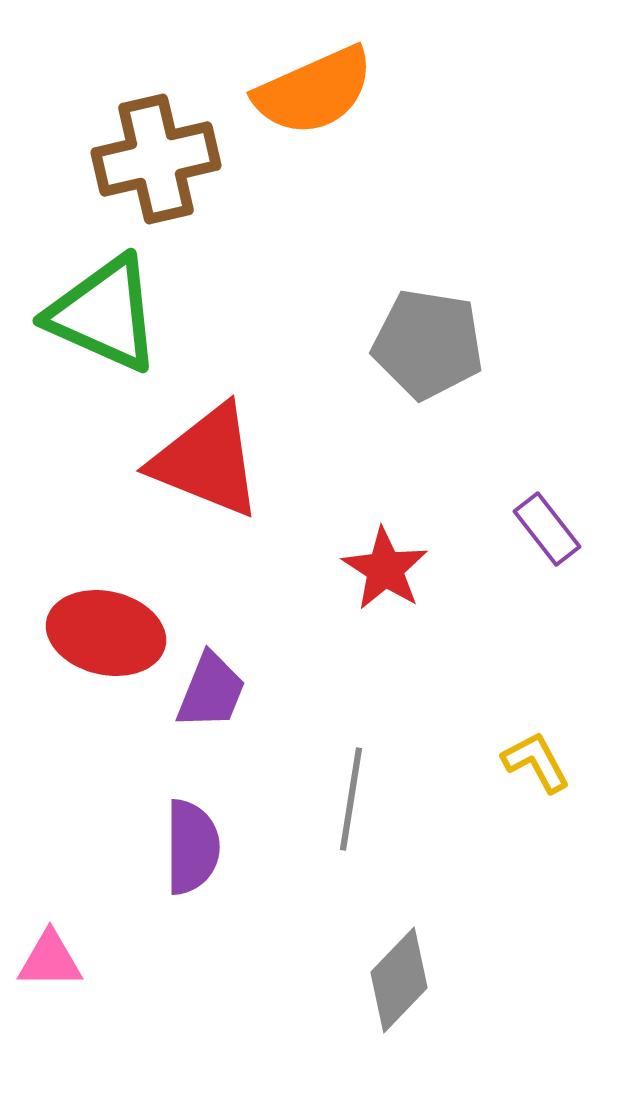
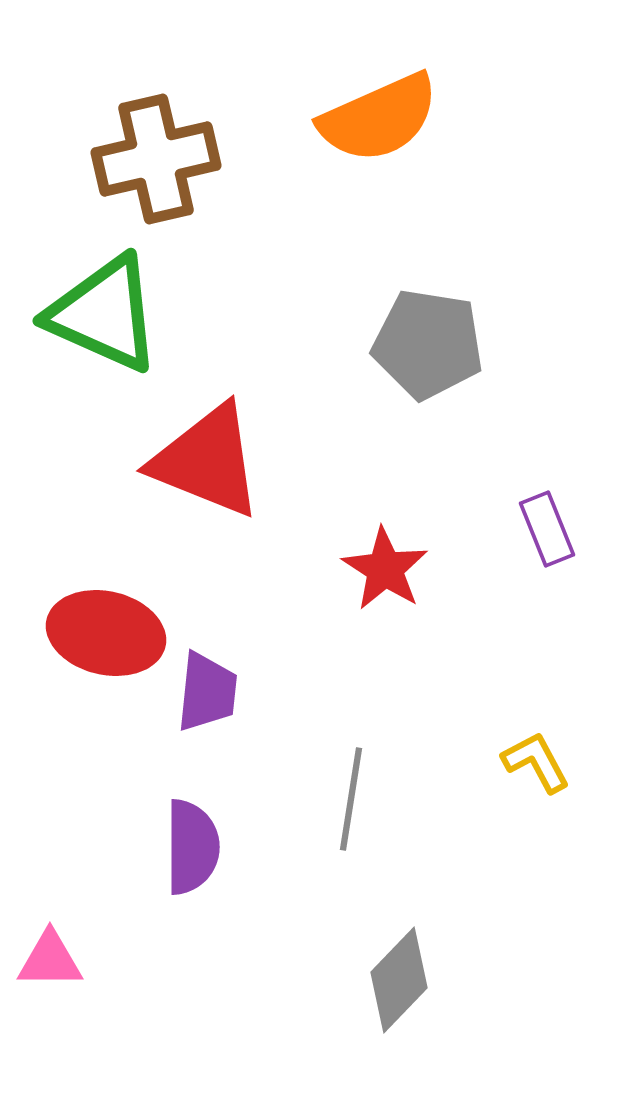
orange semicircle: moved 65 px right, 27 px down
purple rectangle: rotated 16 degrees clockwise
purple trapezoid: moved 4 px left, 1 px down; rotated 16 degrees counterclockwise
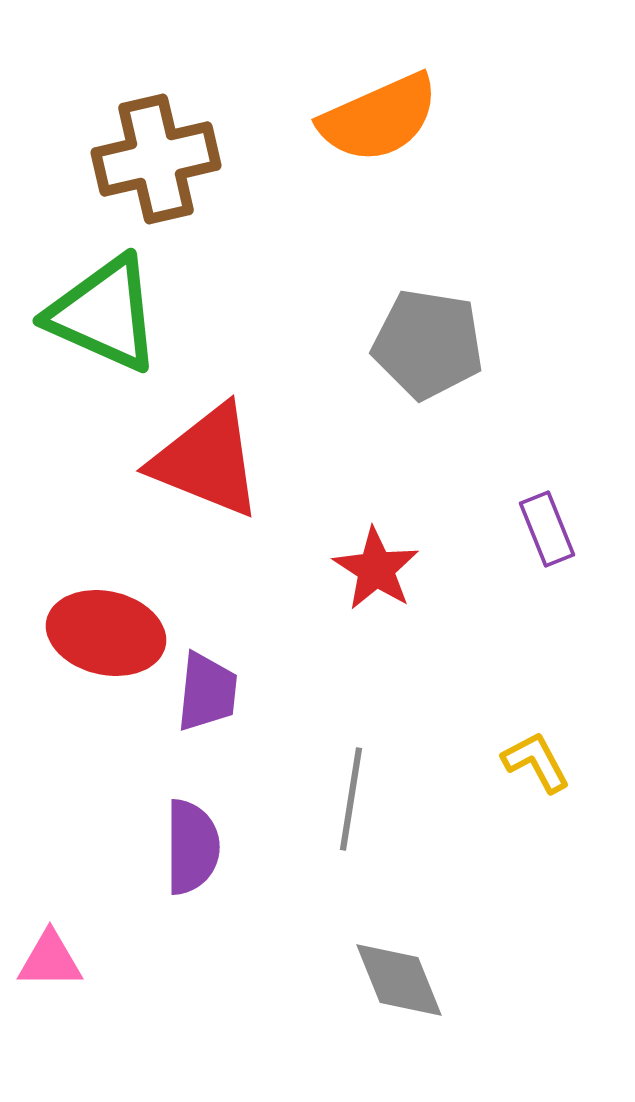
red star: moved 9 px left
gray diamond: rotated 66 degrees counterclockwise
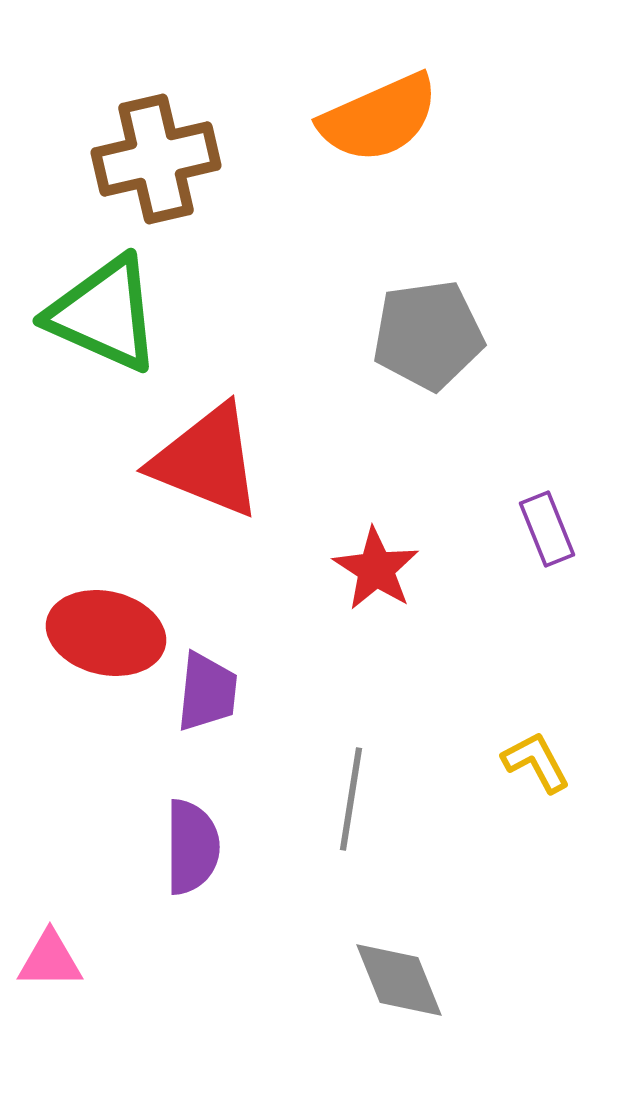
gray pentagon: moved 9 px up; rotated 17 degrees counterclockwise
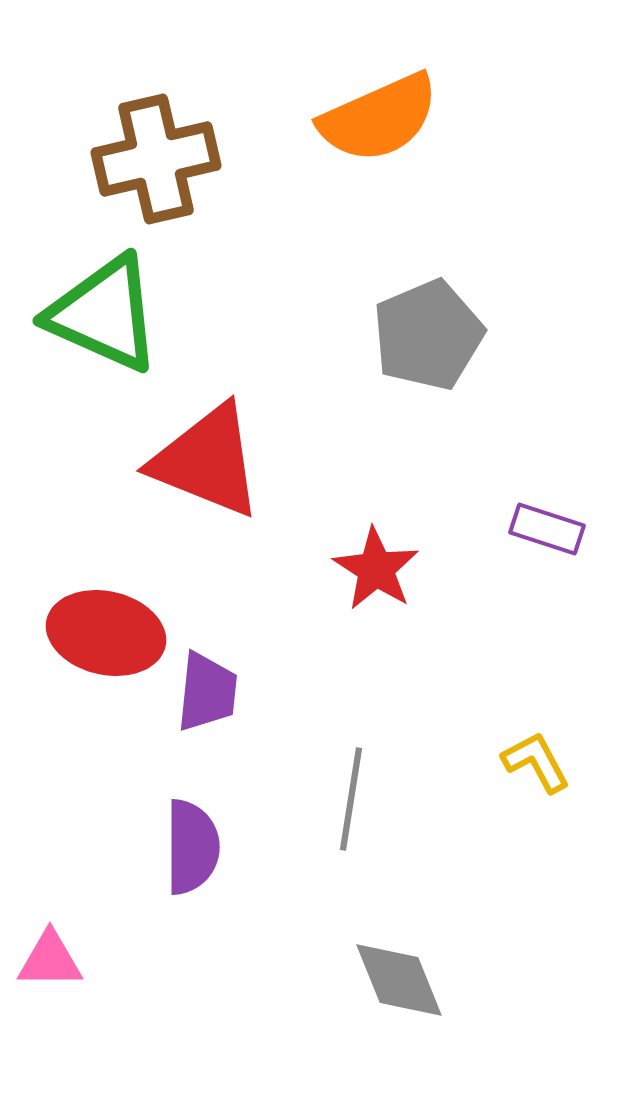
gray pentagon: rotated 15 degrees counterclockwise
purple rectangle: rotated 50 degrees counterclockwise
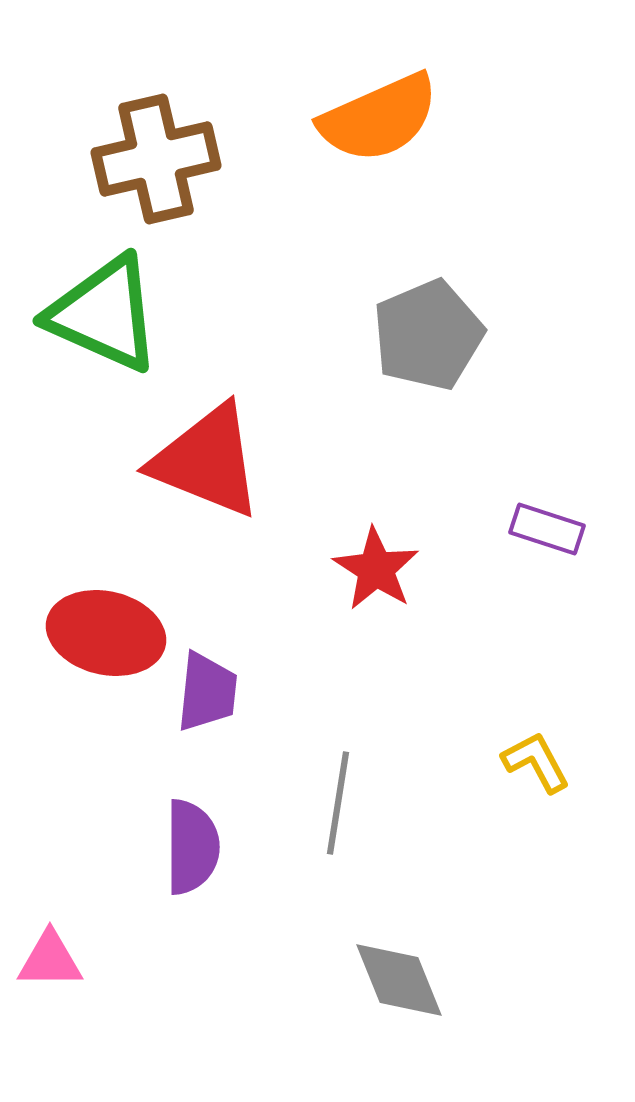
gray line: moved 13 px left, 4 px down
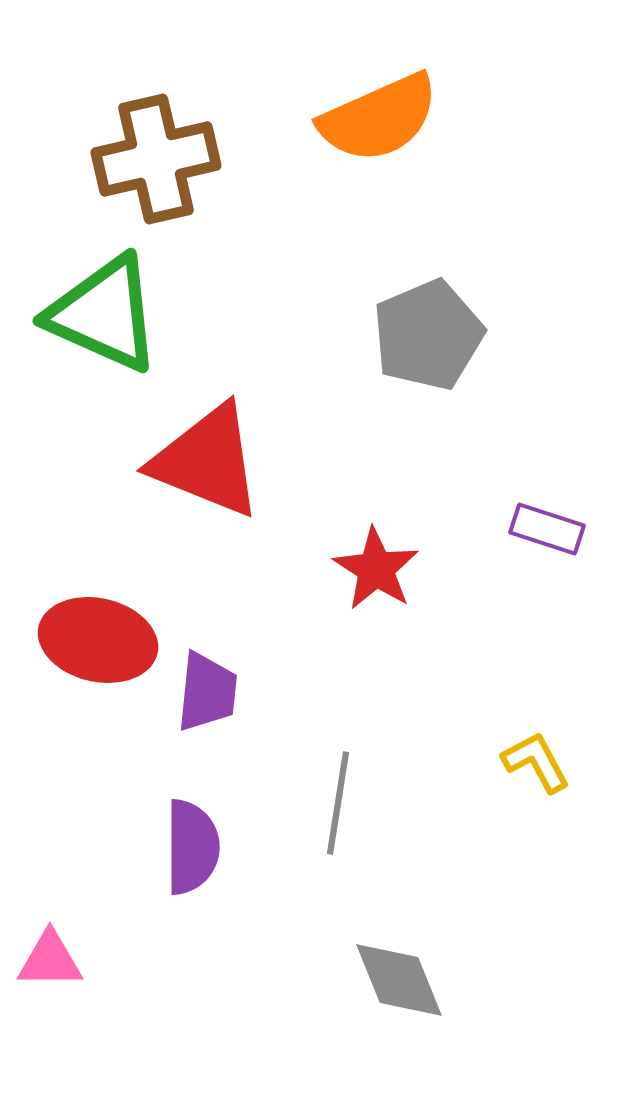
red ellipse: moved 8 px left, 7 px down
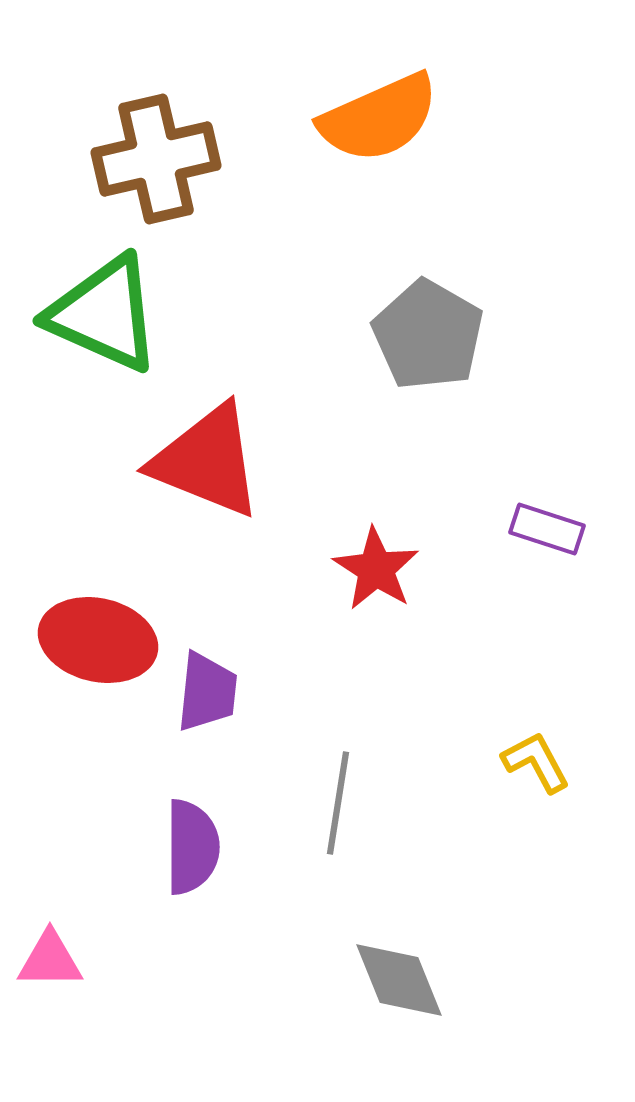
gray pentagon: rotated 19 degrees counterclockwise
